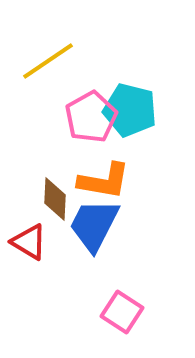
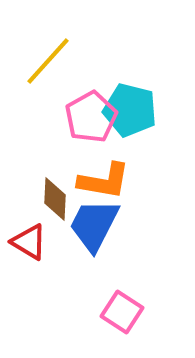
yellow line: rotated 14 degrees counterclockwise
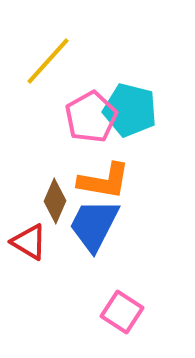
brown diamond: moved 2 px down; rotated 21 degrees clockwise
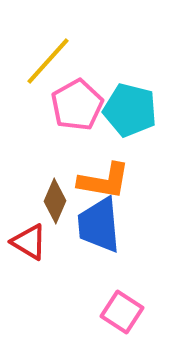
pink pentagon: moved 14 px left, 12 px up
blue trapezoid: moved 5 px right; rotated 32 degrees counterclockwise
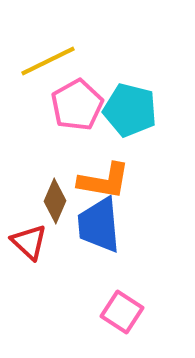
yellow line: rotated 22 degrees clockwise
red triangle: rotated 12 degrees clockwise
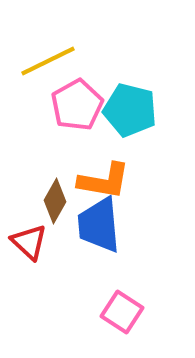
brown diamond: rotated 6 degrees clockwise
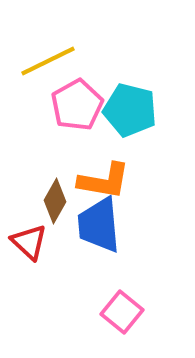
pink square: rotated 6 degrees clockwise
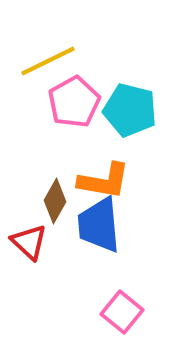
pink pentagon: moved 3 px left, 3 px up
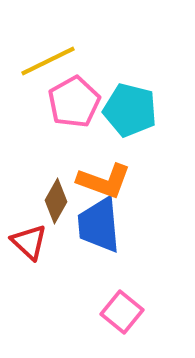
orange L-shape: rotated 10 degrees clockwise
brown diamond: moved 1 px right
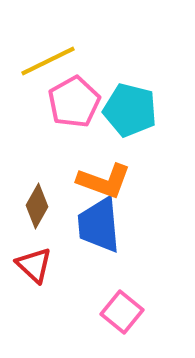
brown diamond: moved 19 px left, 5 px down
red triangle: moved 5 px right, 23 px down
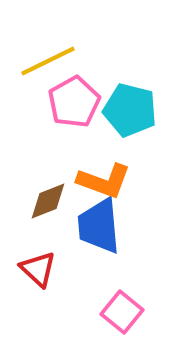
brown diamond: moved 11 px right, 5 px up; rotated 39 degrees clockwise
blue trapezoid: moved 1 px down
red triangle: moved 4 px right, 4 px down
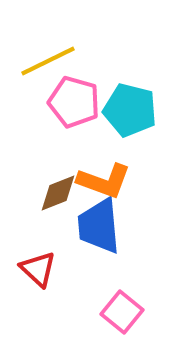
pink pentagon: rotated 27 degrees counterclockwise
brown diamond: moved 10 px right, 8 px up
